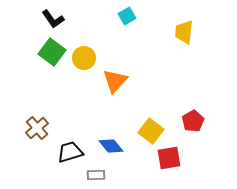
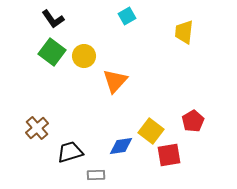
yellow circle: moved 2 px up
blue diamond: moved 10 px right; rotated 60 degrees counterclockwise
red square: moved 3 px up
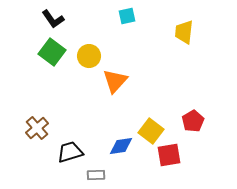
cyan square: rotated 18 degrees clockwise
yellow circle: moved 5 px right
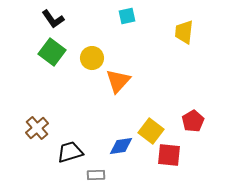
yellow circle: moved 3 px right, 2 px down
orange triangle: moved 3 px right
red square: rotated 15 degrees clockwise
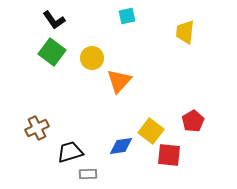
black L-shape: moved 1 px right, 1 px down
yellow trapezoid: moved 1 px right
orange triangle: moved 1 px right
brown cross: rotated 15 degrees clockwise
gray rectangle: moved 8 px left, 1 px up
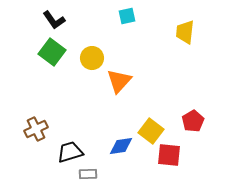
brown cross: moved 1 px left, 1 px down
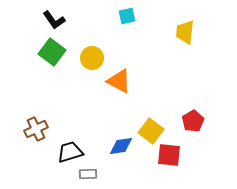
orange triangle: rotated 44 degrees counterclockwise
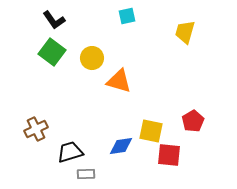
yellow trapezoid: rotated 10 degrees clockwise
orange triangle: rotated 12 degrees counterclockwise
yellow square: rotated 25 degrees counterclockwise
gray rectangle: moved 2 px left
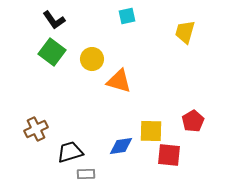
yellow circle: moved 1 px down
yellow square: rotated 10 degrees counterclockwise
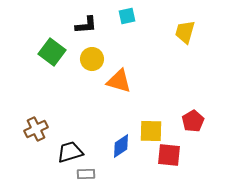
black L-shape: moved 32 px right, 5 px down; rotated 60 degrees counterclockwise
blue diamond: rotated 25 degrees counterclockwise
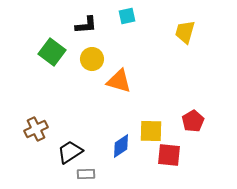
black trapezoid: rotated 16 degrees counterclockwise
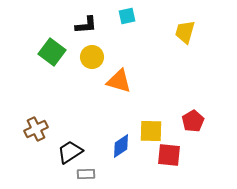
yellow circle: moved 2 px up
